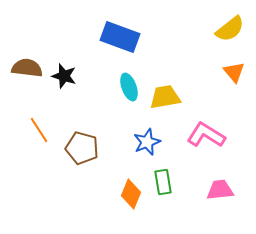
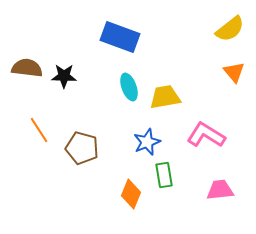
black star: rotated 15 degrees counterclockwise
green rectangle: moved 1 px right, 7 px up
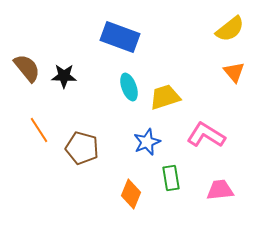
brown semicircle: rotated 44 degrees clockwise
yellow trapezoid: rotated 8 degrees counterclockwise
green rectangle: moved 7 px right, 3 px down
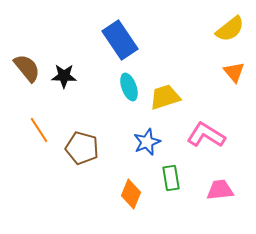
blue rectangle: moved 3 px down; rotated 36 degrees clockwise
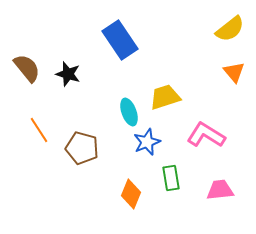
black star: moved 4 px right, 2 px up; rotated 15 degrees clockwise
cyan ellipse: moved 25 px down
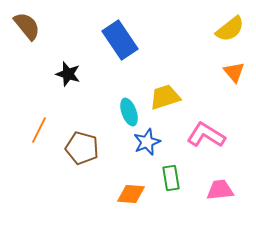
brown semicircle: moved 42 px up
orange line: rotated 60 degrees clockwise
orange diamond: rotated 72 degrees clockwise
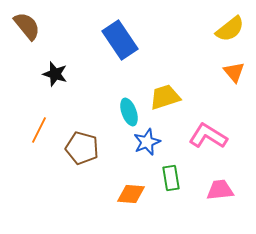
black star: moved 13 px left
pink L-shape: moved 2 px right, 1 px down
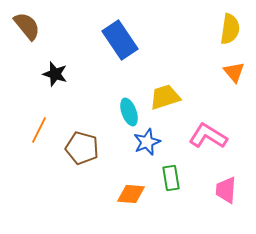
yellow semicircle: rotated 44 degrees counterclockwise
pink trapezoid: moved 6 px right; rotated 80 degrees counterclockwise
